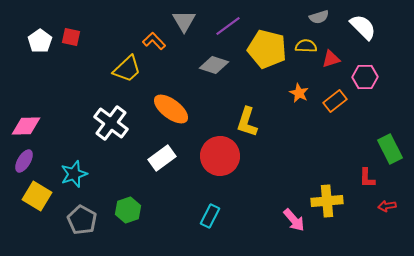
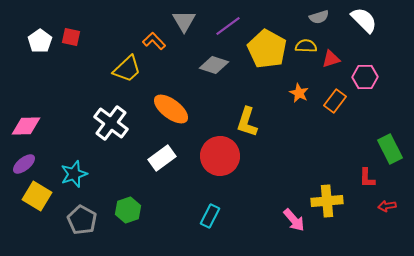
white semicircle: moved 1 px right, 7 px up
yellow pentagon: rotated 15 degrees clockwise
orange rectangle: rotated 15 degrees counterclockwise
purple ellipse: moved 3 px down; rotated 20 degrees clockwise
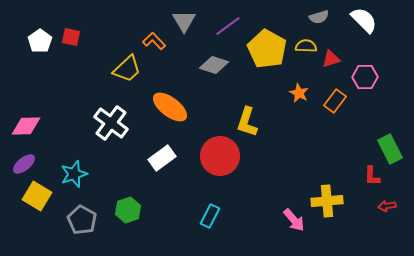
orange ellipse: moved 1 px left, 2 px up
red L-shape: moved 5 px right, 2 px up
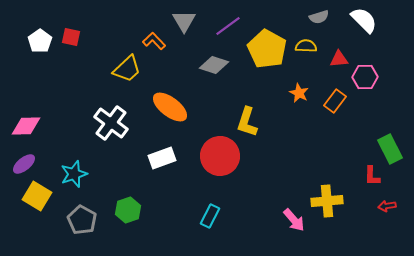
red triangle: moved 8 px right; rotated 12 degrees clockwise
white rectangle: rotated 16 degrees clockwise
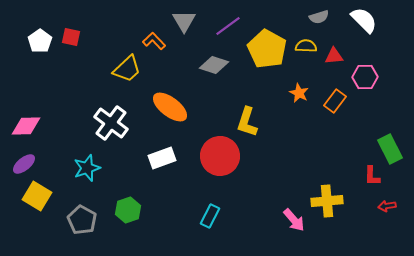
red triangle: moved 5 px left, 3 px up
cyan star: moved 13 px right, 6 px up
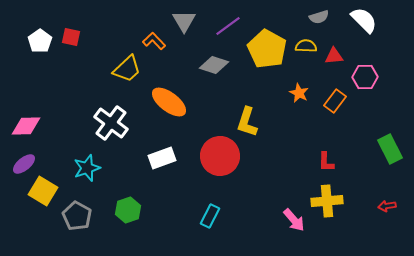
orange ellipse: moved 1 px left, 5 px up
red L-shape: moved 46 px left, 14 px up
yellow square: moved 6 px right, 5 px up
gray pentagon: moved 5 px left, 4 px up
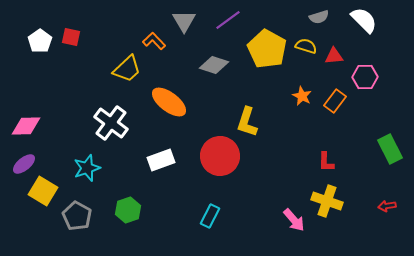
purple line: moved 6 px up
yellow semicircle: rotated 15 degrees clockwise
orange star: moved 3 px right, 3 px down
white rectangle: moved 1 px left, 2 px down
yellow cross: rotated 24 degrees clockwise
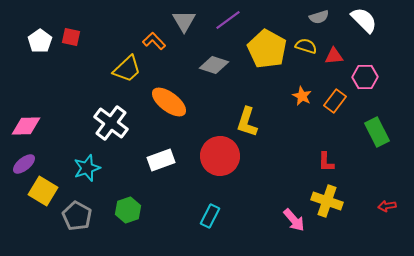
green rectangle: moved 13 px left, 17 px up
